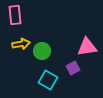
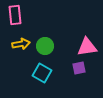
green circle: moved 3 px right, 5 px up
purple square: moved 6 px right; rotated 16 degrees clockwise
cyan square: moved 6 px left, 7 px up
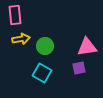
yellow arrow: moved 5 px up
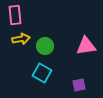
pink triangle: moved 1 px left, 1 px up
purple square: moved 17 px down
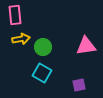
green circle: moved 2 px left, 1 px down
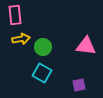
pink triangle: rotated 15 degrees clockwise
